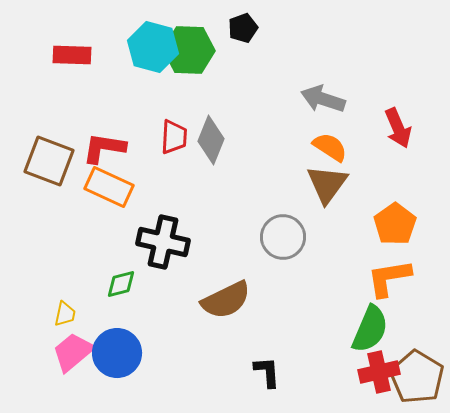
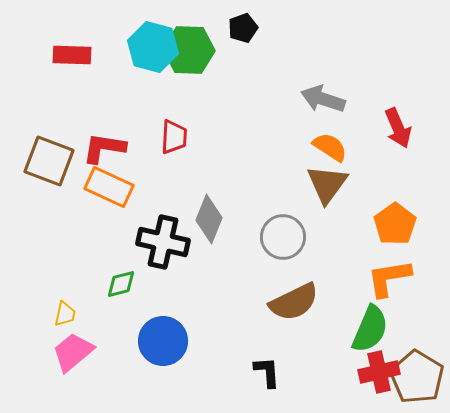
gray diamond: moved 2 px left, 79 px down
brown semicircle: moved 68 px right, 2 px down
blue circle: moved 46 px right, 12 px up
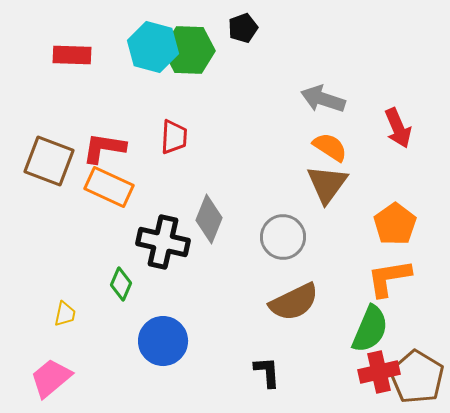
green diamond: rotated 52 degrees counterclockwise
pink trapezoid: moved 22 px left, 26 px down
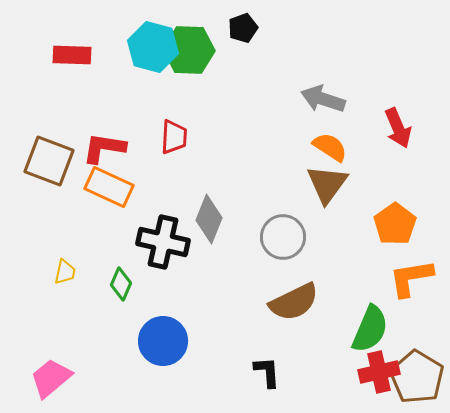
orange L-shape: moved 22 px right
yellow trapezoid: moved 42 px up
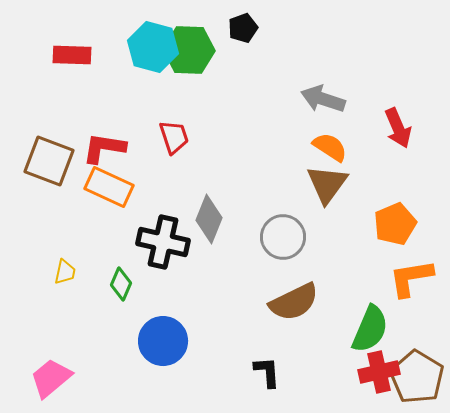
red trapezoid: rotated 21 degrees counterclockwise
orange pentagon: rotated 12 degrees clockwise
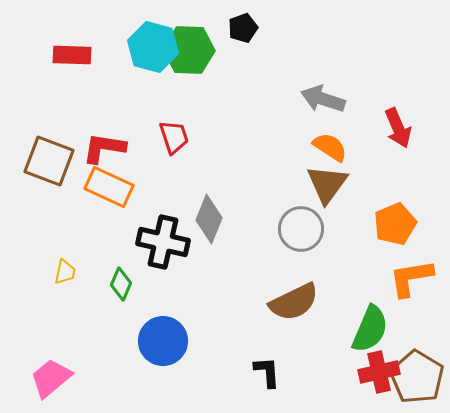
gray circle: moved 18 px right, 8 px up
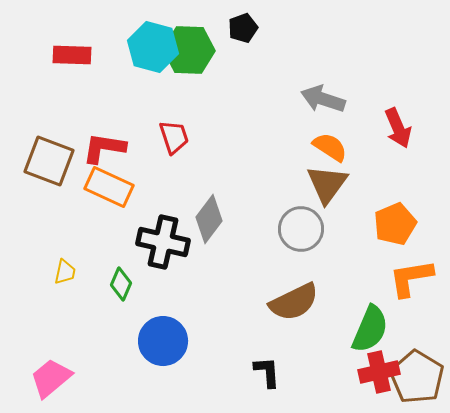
gray diamond: rotated 15 degrees clockwise
